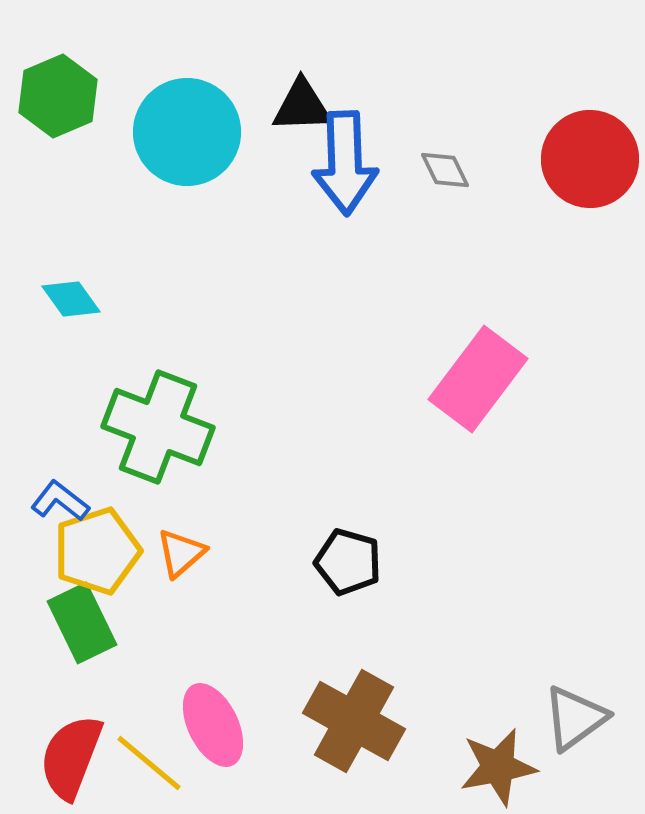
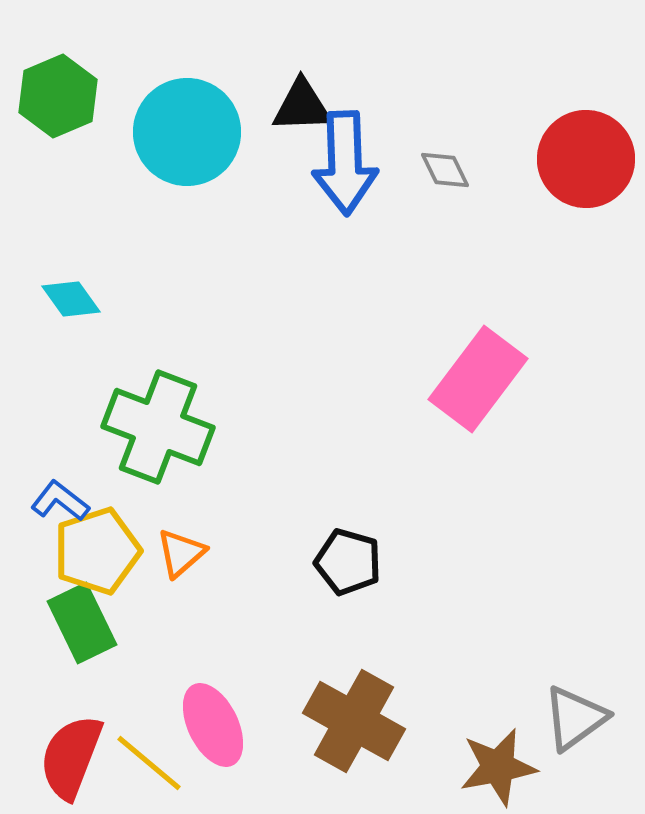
red circle: moved 4 px left
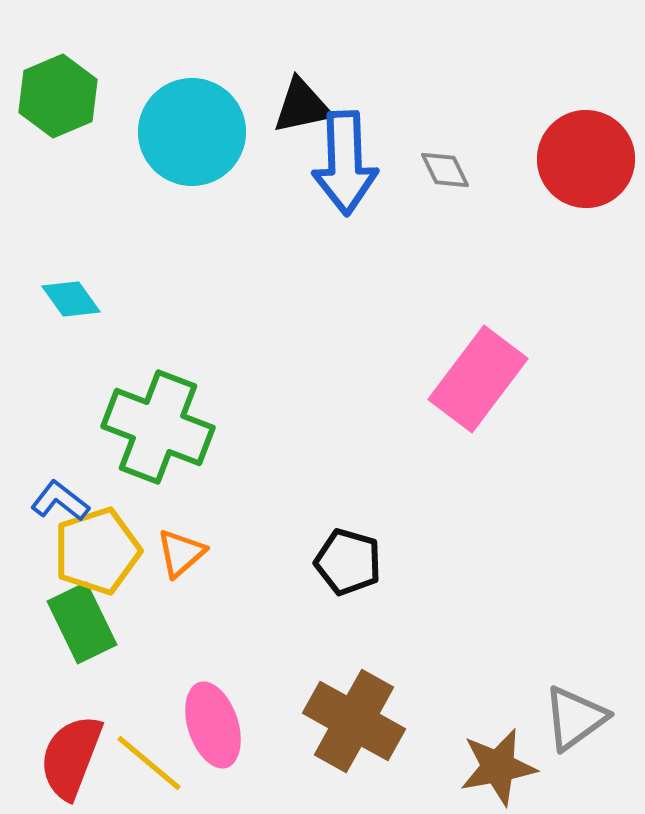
black triangle: rotated 10 degrees counterclockwise
cyan circle: moved 5 px right
pink ellipse: rotated 8 degrees clockwise
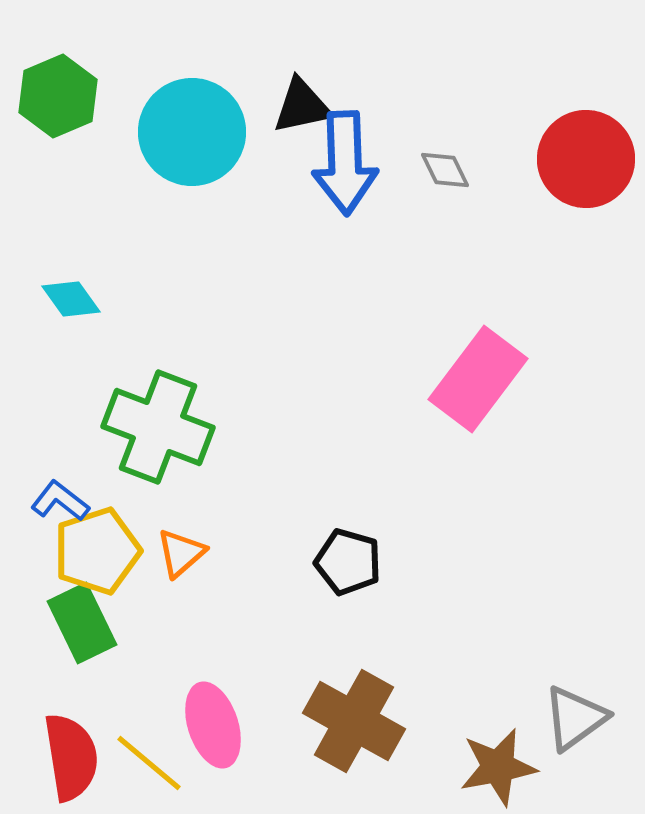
red semicircle: rotated 150 degrees clockwise
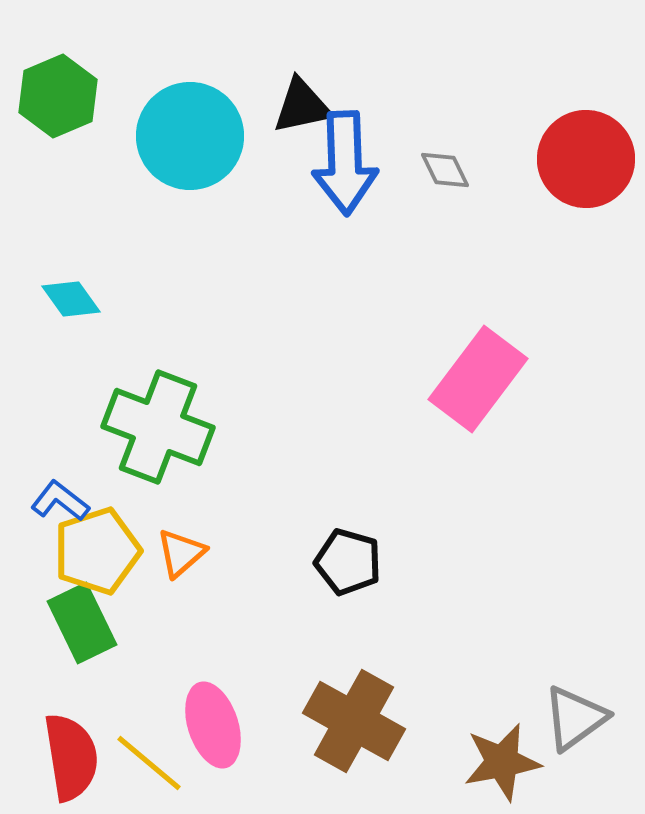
cyan circle: moved 2 px left, 4 px down
brown star: moved 4 px right, 5 px up
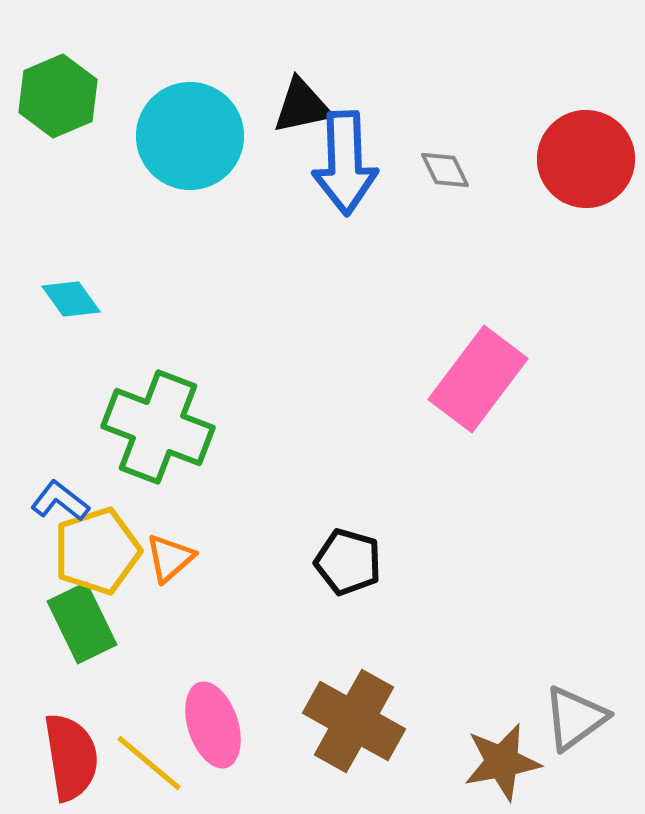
orange triangle: moved 11 px left, 5 px down
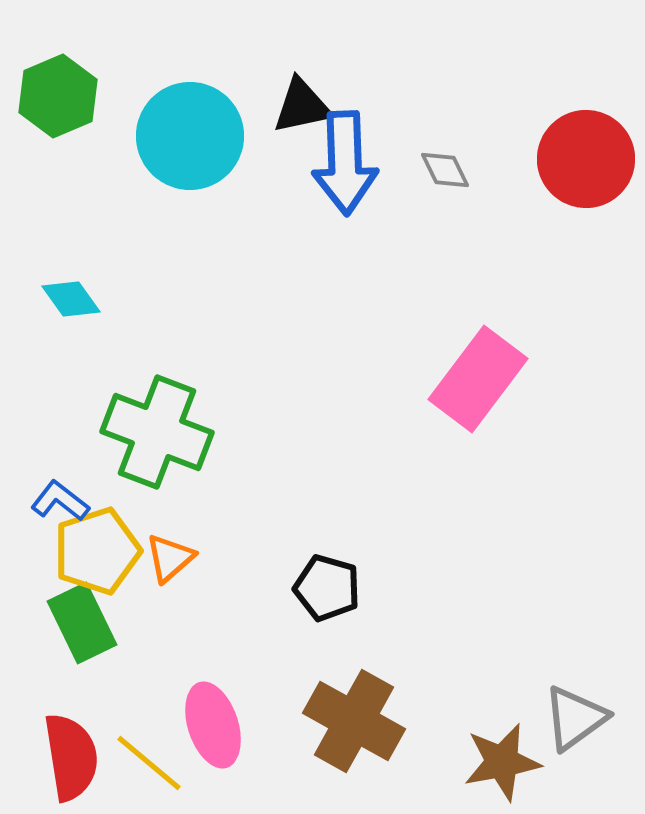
green cross: moved 1 px left, 5 px down
black pentagon: moved 21 px left, 26 px down
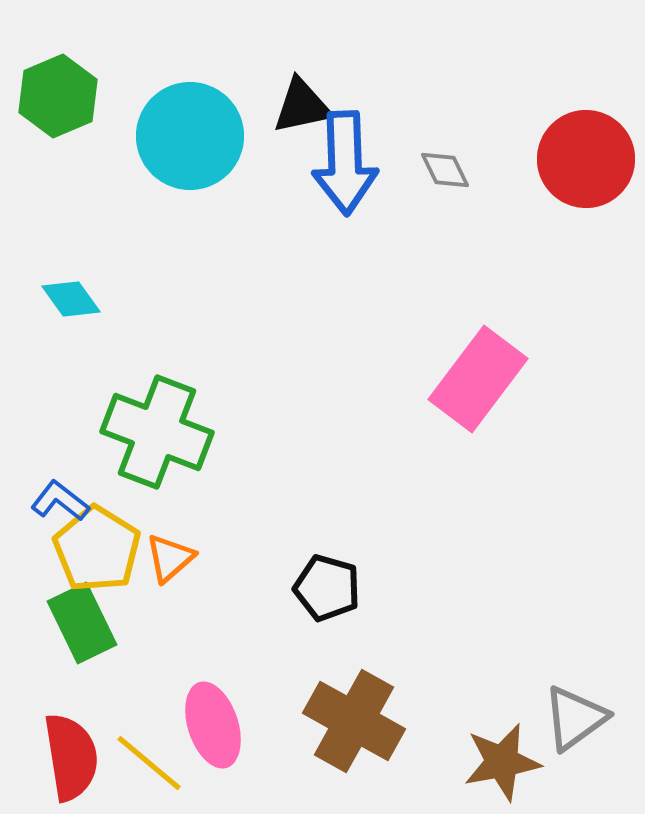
yellow pentagon: moved 2 px up; rotated 22 degrees counterclockwise
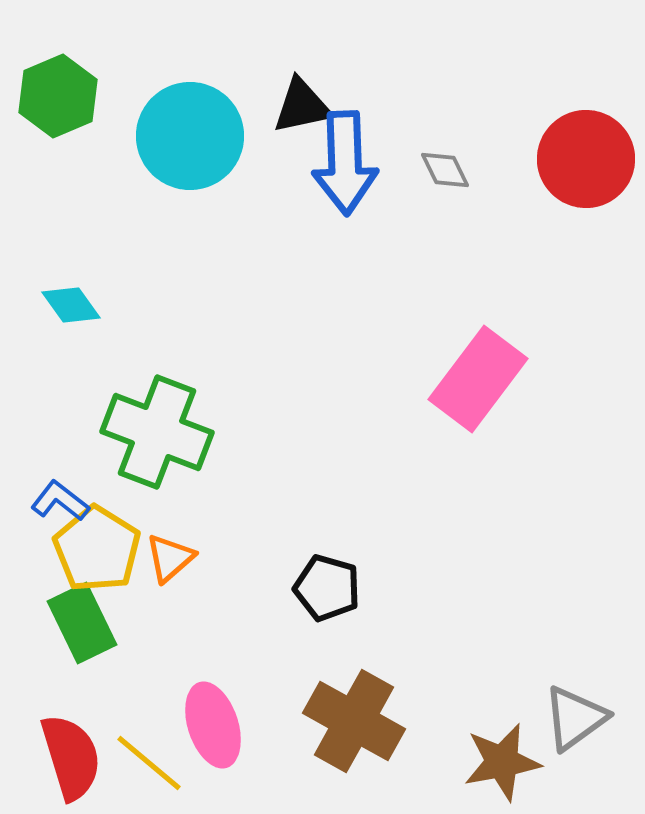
cyan diamond: moved 6 px down
red semicircle: rotated 8 degrees counterclockwise
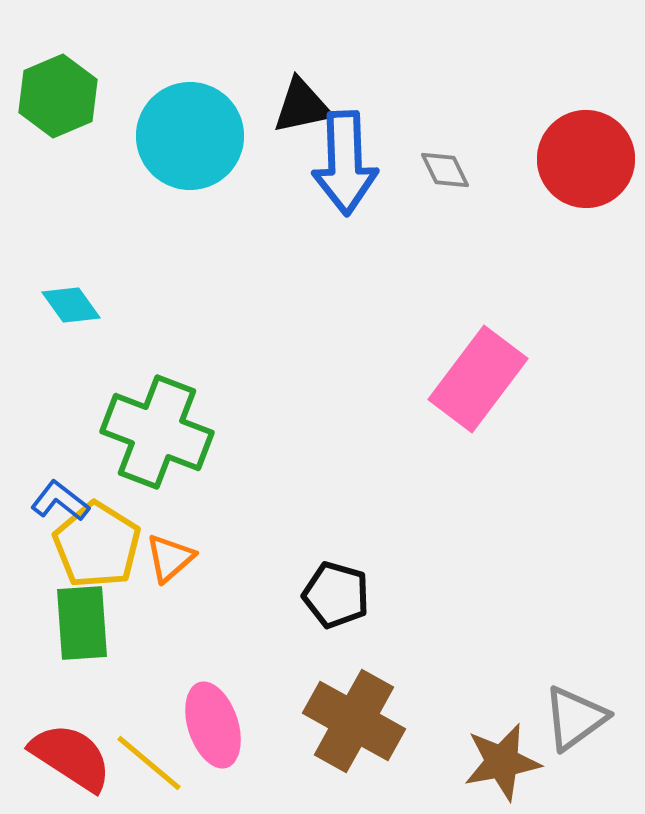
yellow pentagon: moved 4 px up
black pentagon: moved 9 px right, 7 px down
green rectangle: rotated 22 degrees clockwise
red semicircle: rotated 40 degrees counterclockwise
